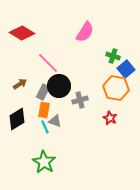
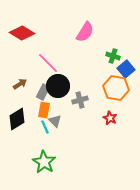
black circle: moved 1 px left
gray triangle: rotated 24 degrees clockwise
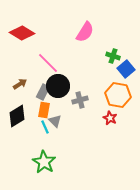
orange hexagon: moved 2 px right, 7 px down
black diamond: moved 3 px up
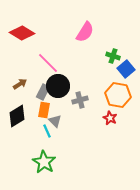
cyan line: moved 2 px right, 4 px down
